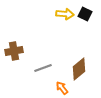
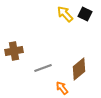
yellow arrow: rotated 138 degrees counterclockwise
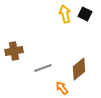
yellow arrow: rotated 30 degrees clockwise
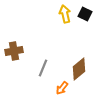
gray line: rotated 48 degrees counterclockwise
orange arrow: rotated 104 degrees counterclockwise
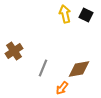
black square: moved 1 px right, 1 px down
brown cross: rotated 24 degrees counterclockwise
brown diamond: rotated 30 degrees clockwise
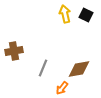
brown cross: rotated 24 degrees clockwise
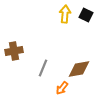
yellow arrow: rotated 18 degrees clockwise
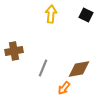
yellow arrow: moved 14 px left
orange arrow: moved 2 px right
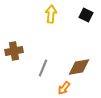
brown diamond: moved 2 px up
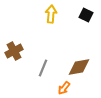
brown cross: rotated 18 degrees counterclockwise
